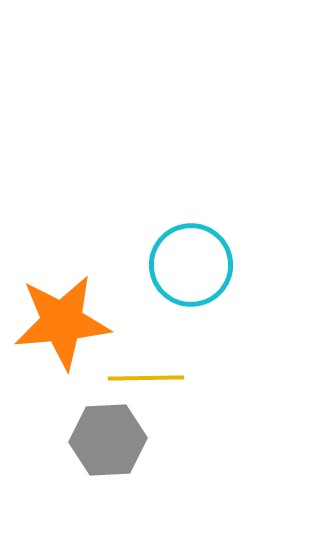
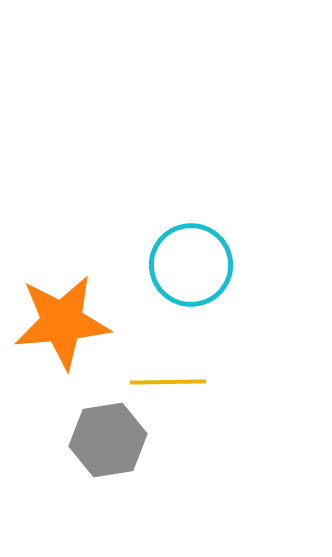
yellow line: moved 22 px right, 4 px down
gray hexagon: rotated 6 degrees counterclockwise
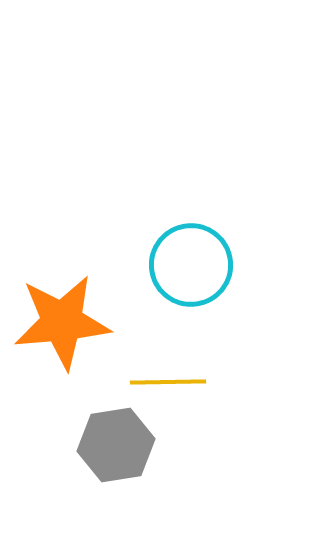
gray hexagon: moved 8 px right, 5 px down
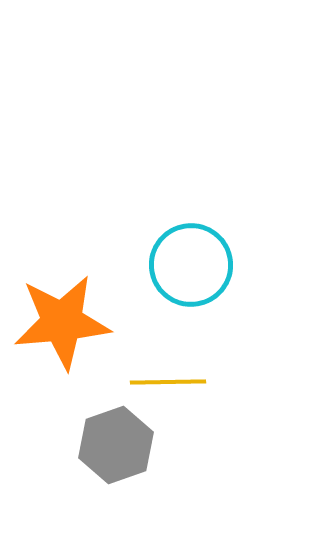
gray hexagon: rotated 10 degrees counterclockwise
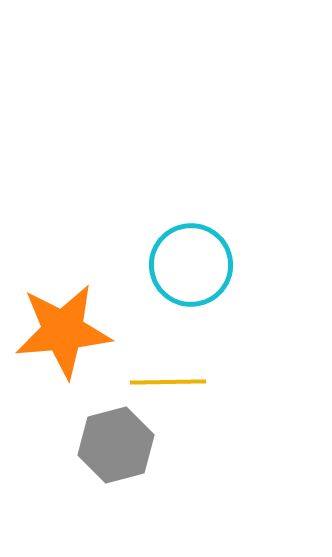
orange star: moved 1 px right, 9 px down
gray hexagon: rotated 4 degrees clockwise
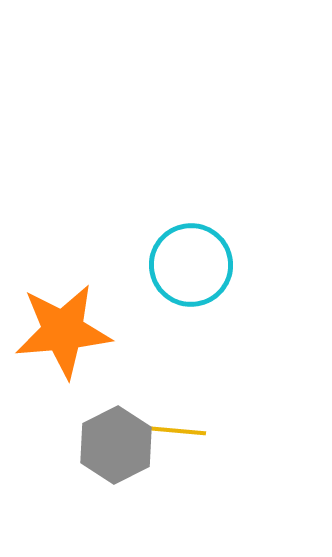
yellow line: moved 48 px down; rotated 6 degrees clockwise
gray hexagon: rotated 12 degrees counterclockwise
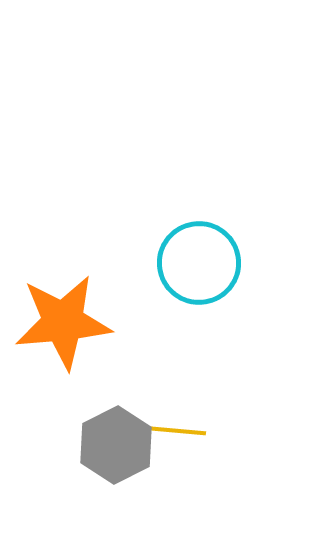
cyan circle: moved 8 px right, 2 px up
orange star: moved 9 px up
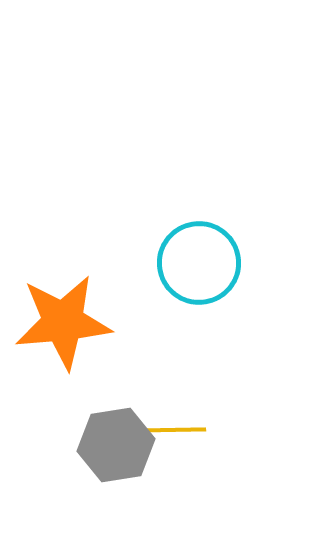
yellow line: rotated 6 degrees counterclockwise
gray hexagon: rotated 18 degrees clockwise
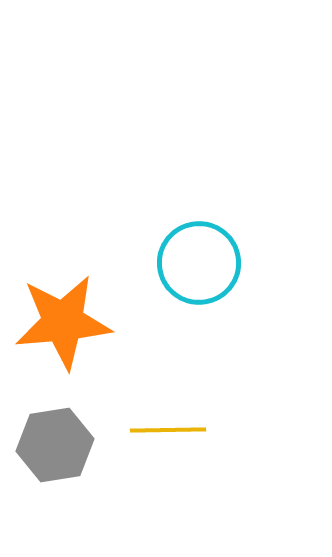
gray hexagon: moved 61 px left
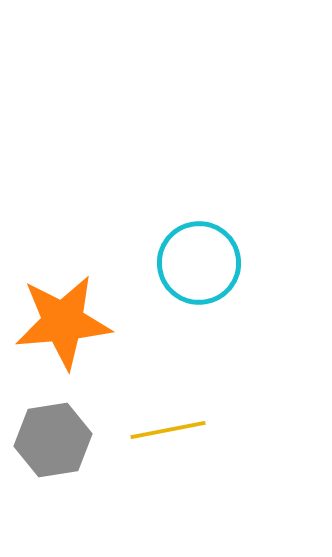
yellow line: rotated 10 degrees counterclockwise
gray hexagon: moved 2 px left, 5 px up
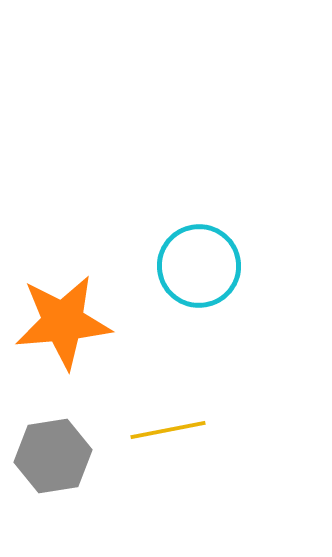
cyan circle: moved 3 px down
gray hexagon: moved 16 px down
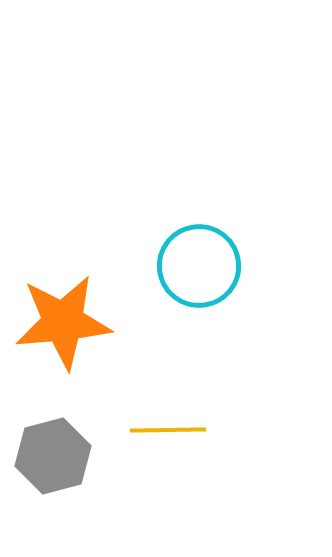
yellow line: rotated 10 degrees clockwise
gray hexagon: rotated 6 degrees counterclockwise
